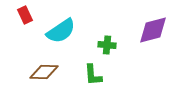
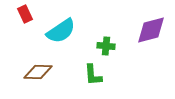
red rectangle: moved 1 px up
purple diamond: moved 2 px left
green cross: moved 1 px left, 1 px down
brown diamond: moved 6 px left
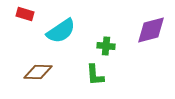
red rectangle: rotated 48 degrees counterclockwise
green L-shape: moved 2 px right
